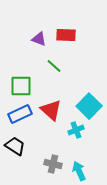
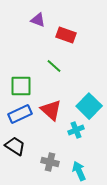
red rectangle: rotated 18 degrees clockwise
purple triangle: moved 1 px left, 19 px up
gray cross: moved 3 px left, 2 px up
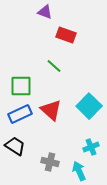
purple triangle: moved 7 px right, 8 px up
cyan cross: moved 15 px right, 17 px down
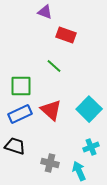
cyan square: moved 3 px down
black trapezoid: rotated 15 degrees counterclockwise
gray cross: moved 1 px down
